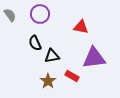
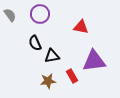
purple triangle: moved 3 px down
red rectangle: rotated 32 degrees clockwise
brown star: rotated 28 degrees clockwise
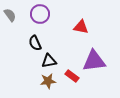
black triangle: moved 3 px left, 5 px down
red rectangle: rotated 24 degrees counterclockwise
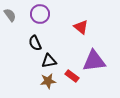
red triangle: rotated 28 degrees clockwise
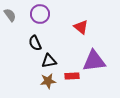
red rectangle: rotated 40 degrees counterclockwise
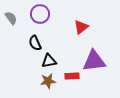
gray semicircle: moved 1 px right, 3 px down
red triangle: rotated 42 degrees clockwise
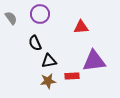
red triangle: rotated 35 degrees clockwise
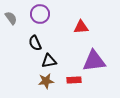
red rectangle: moved 2 px right, 4 px down
brown star: moved 2 px left
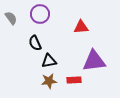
brown star: moved 3 px right
